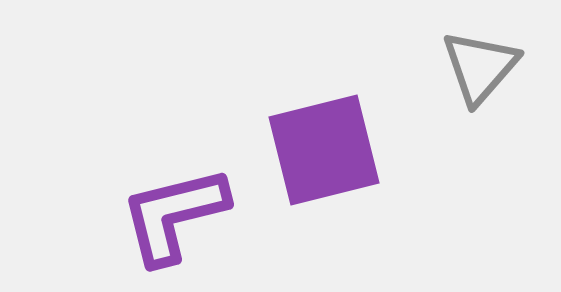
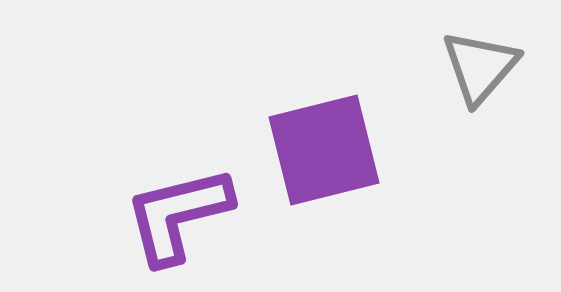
purple L-shape: moved 4 px right
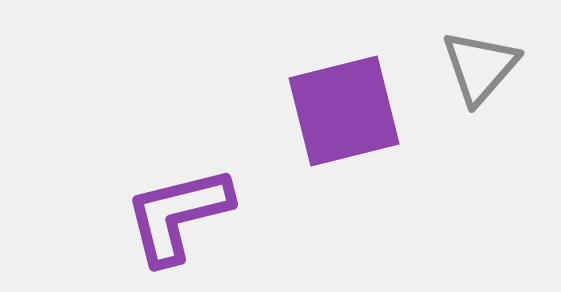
purple square: moved 20 px right, 39 px up
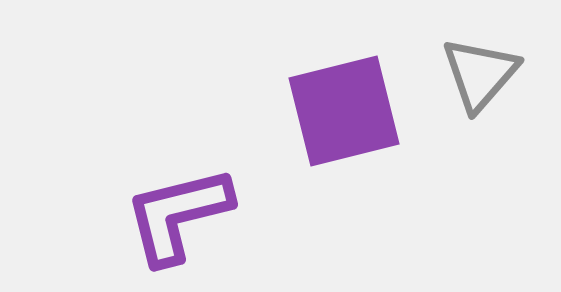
gray triangle: moved 7 px down
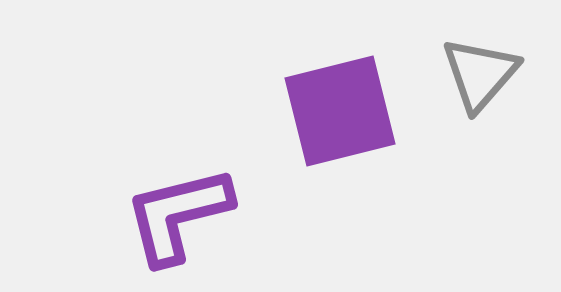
purple square: moved 4 px left
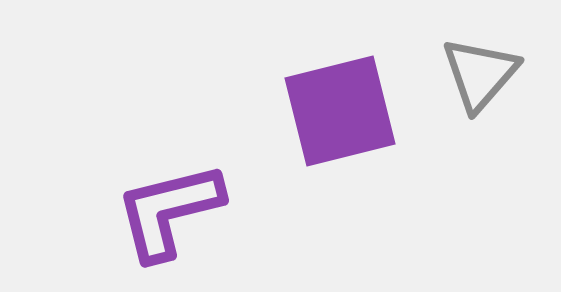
purple L-shape: moved 9 px left, 4 px up
